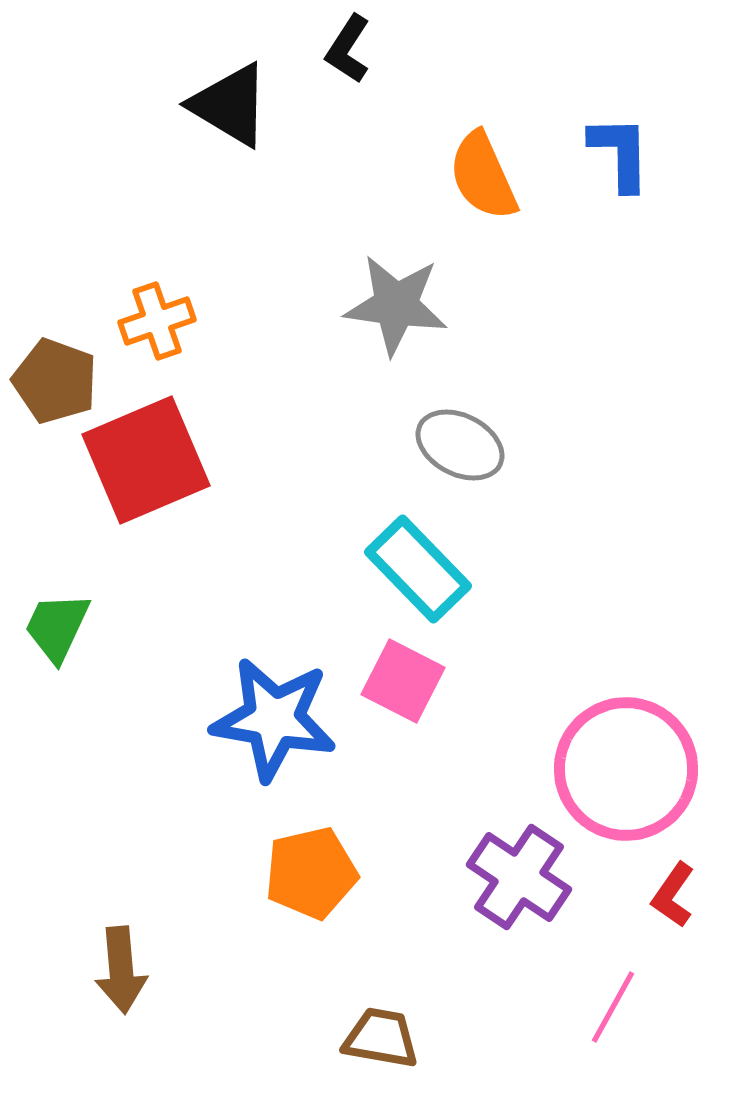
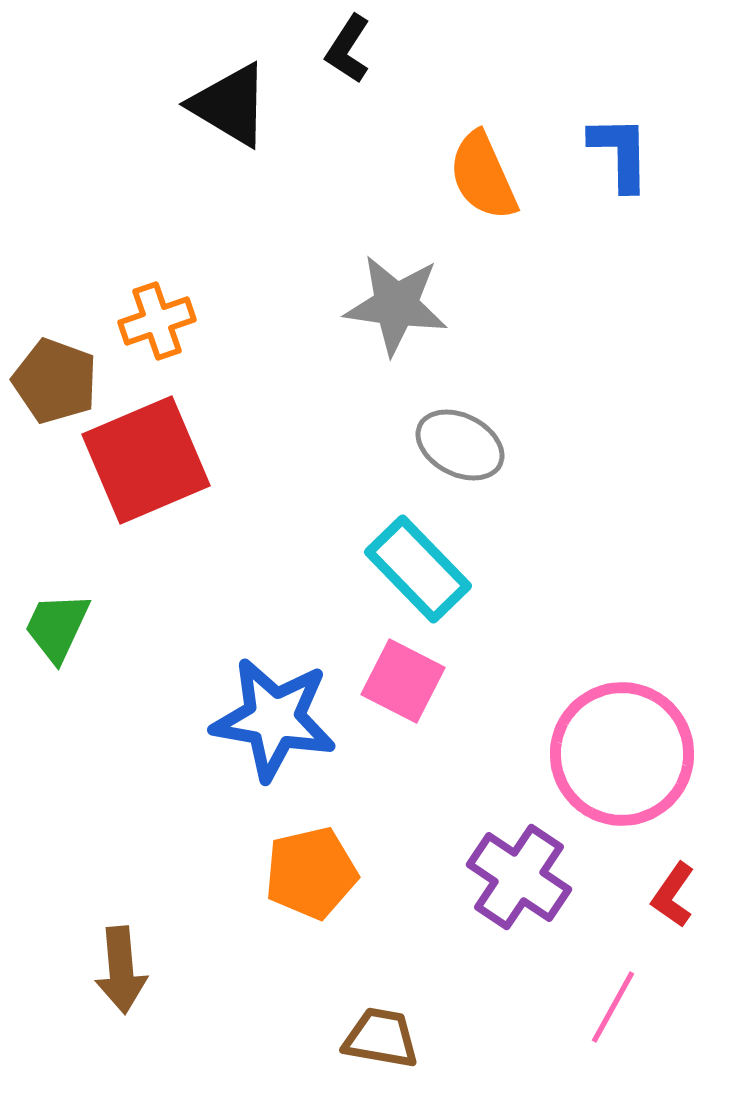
pink circle: moved 4 px left, 15 px up
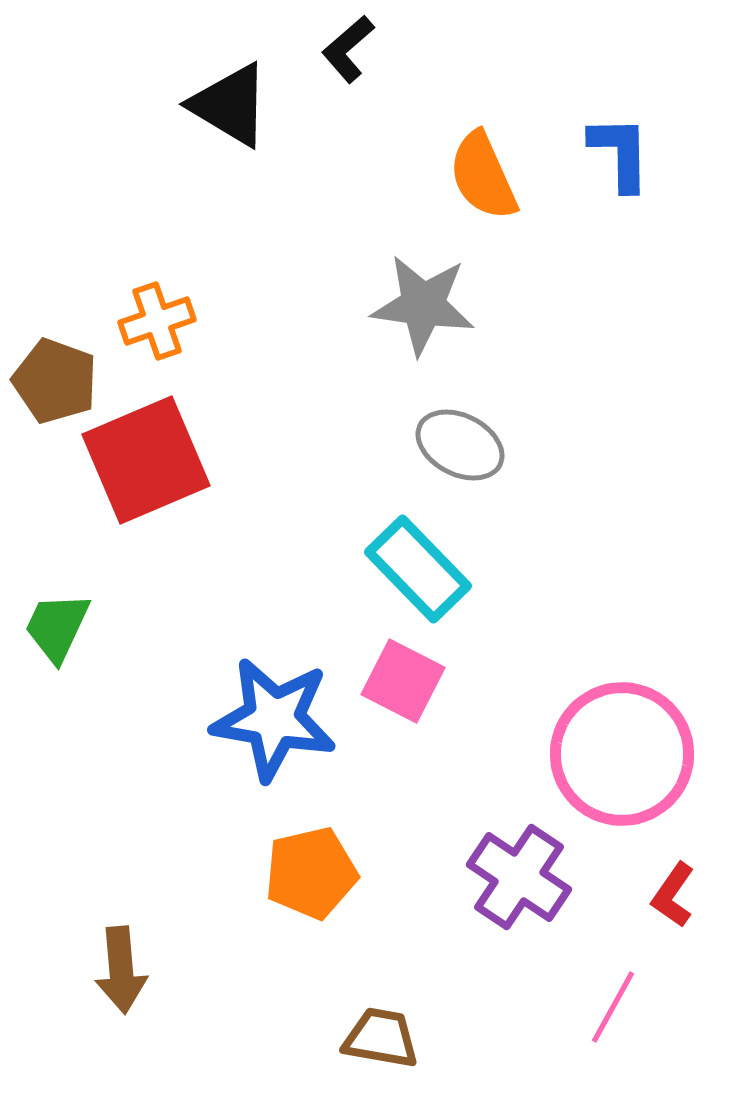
black L-shape: rotated 16 degrees clockwise
gray star: moved 27 px right
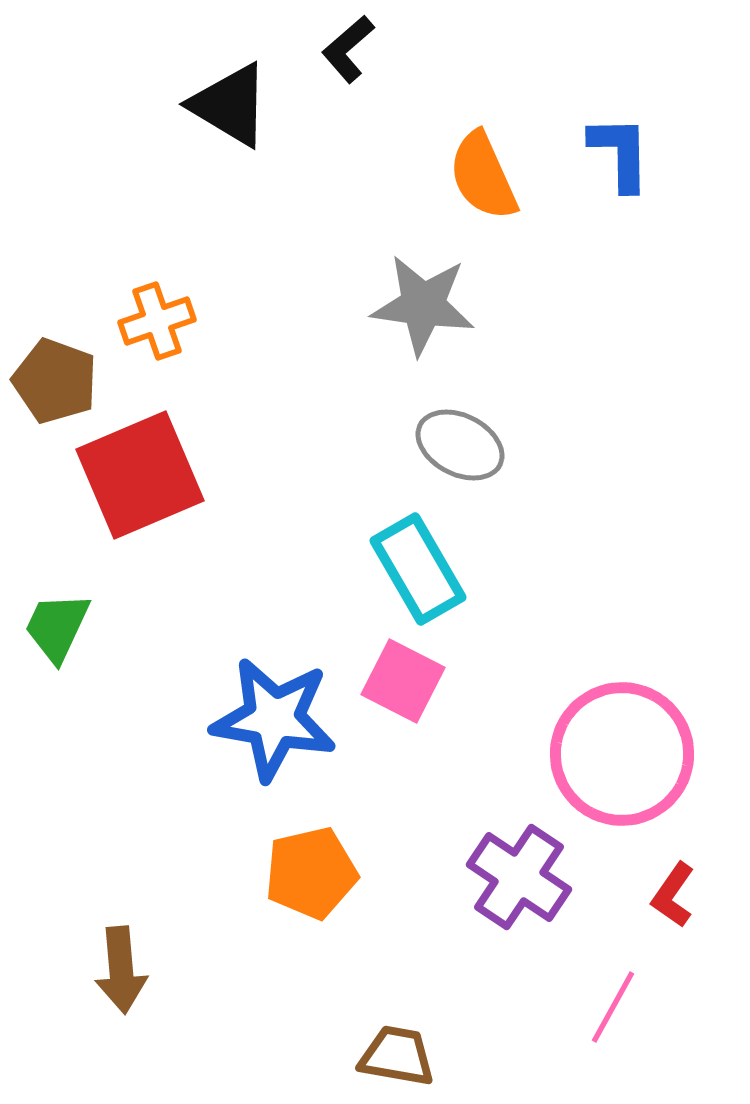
red square: moved 6 px left, 15 px down
cyan rectangle: rotated 14 degrees clockwise
brown trapezoid: moved 16 px right, 18 px down
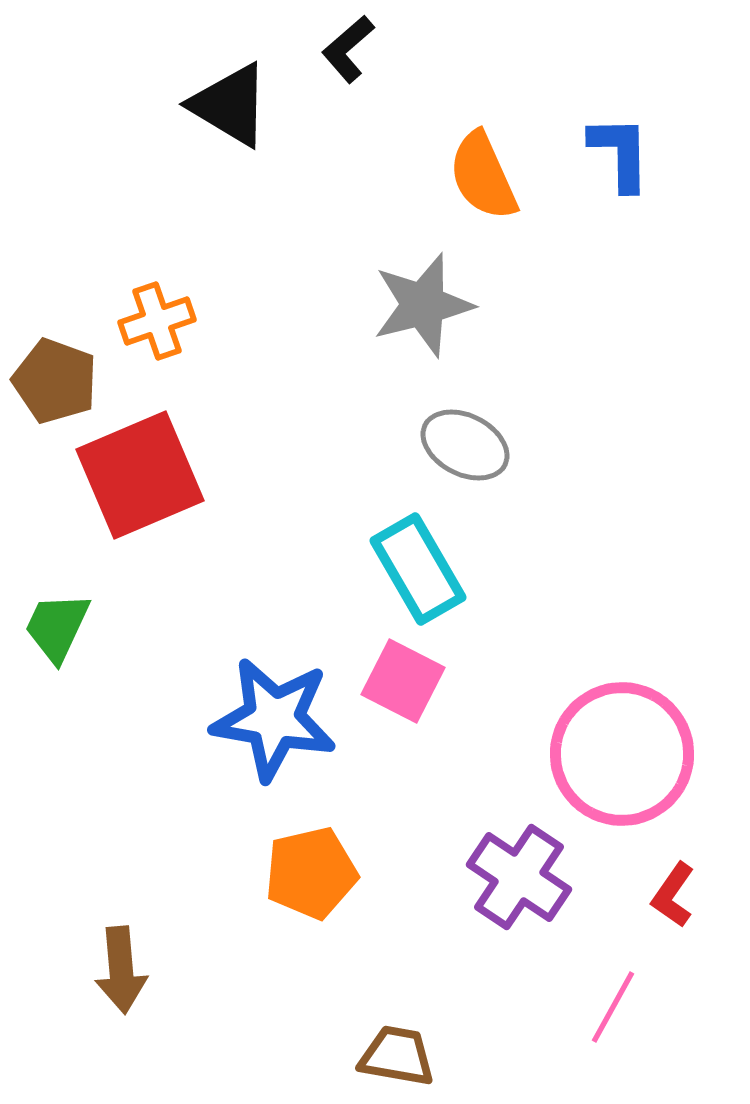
gray star: rotated 22 degrees counterclockwise
gray ellipse: moved 5 px right
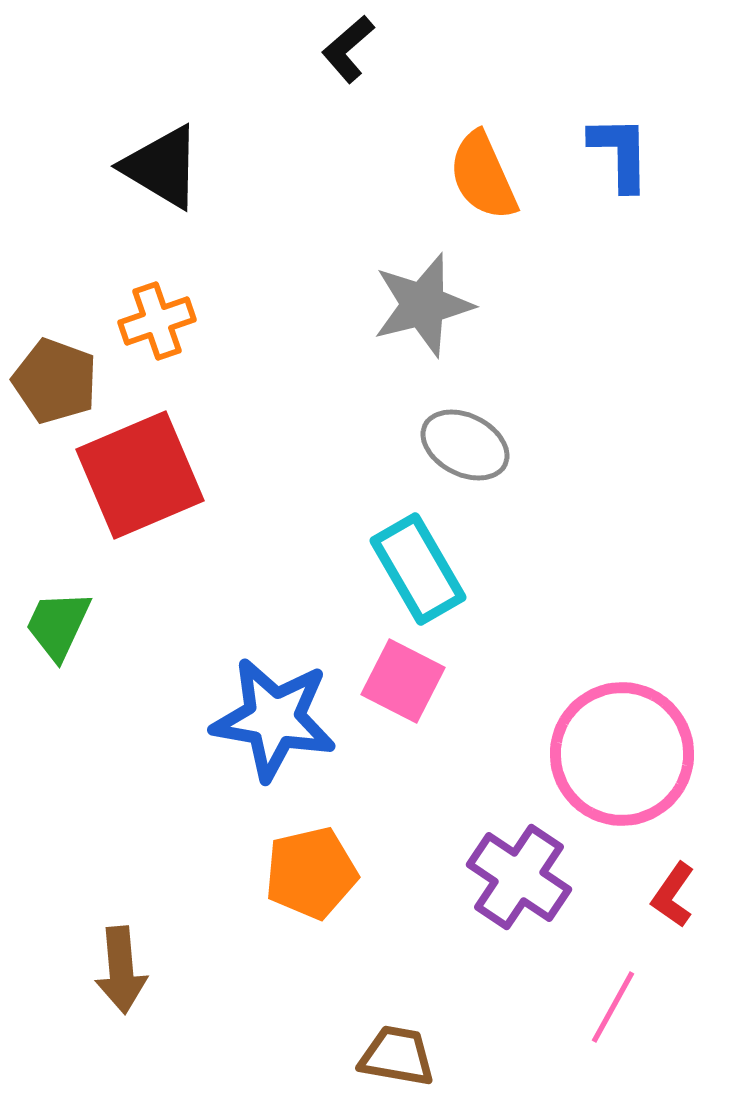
black triangle: moved 68 px left, 62 px down
green trapezoid: moved 1 px right, 2 px up
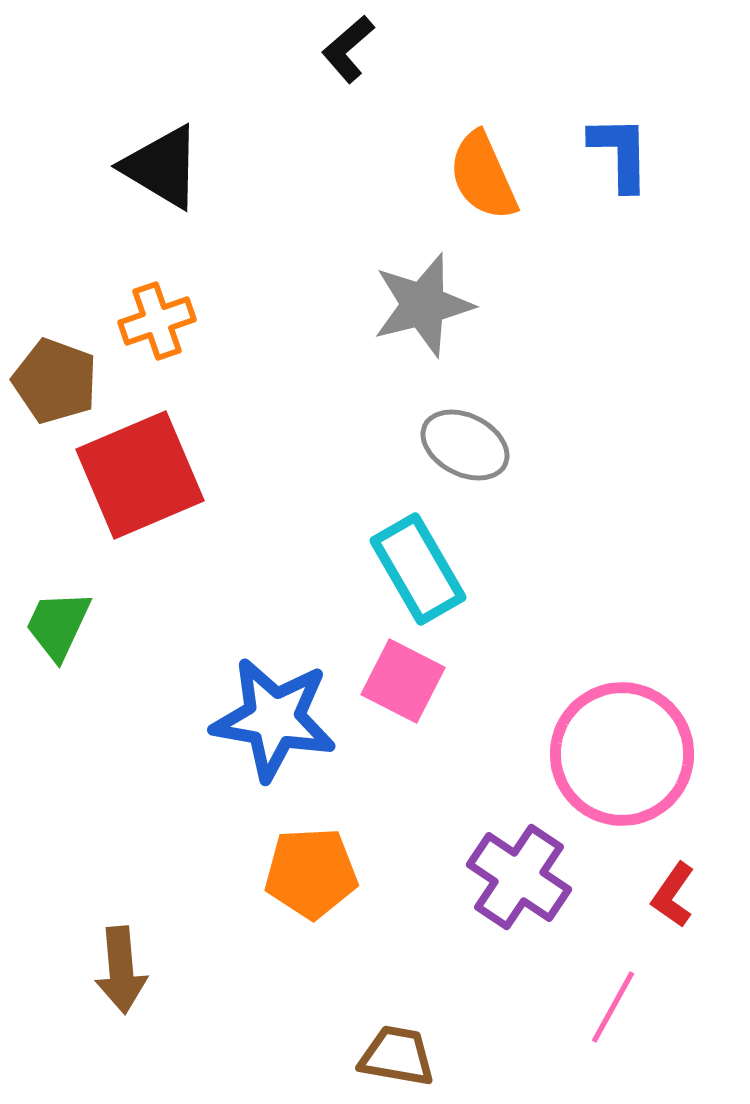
orange pentagon: rotated 10 degrees clockwise
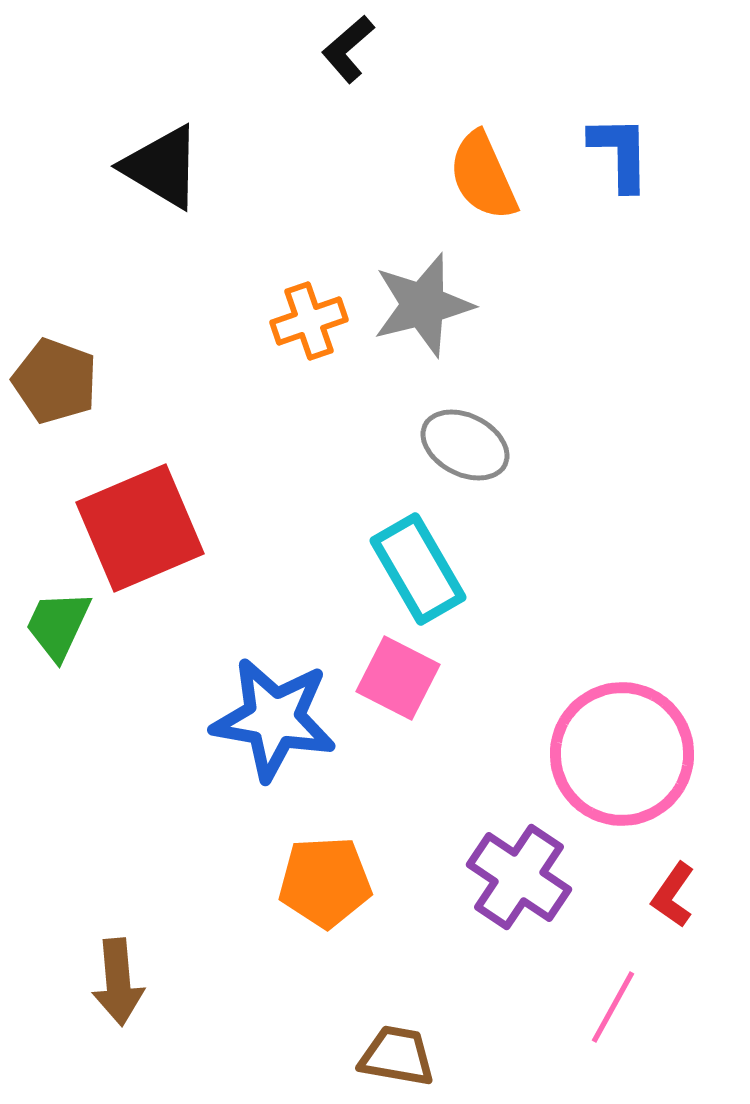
orange cross: moved 152 px right
red square: moved 53 px down
pink square: moved 5 px left, 3 px up
orange pentagon: moved 14 px right, 9 px down
brown arrow: moved 3 px left, 12 px down
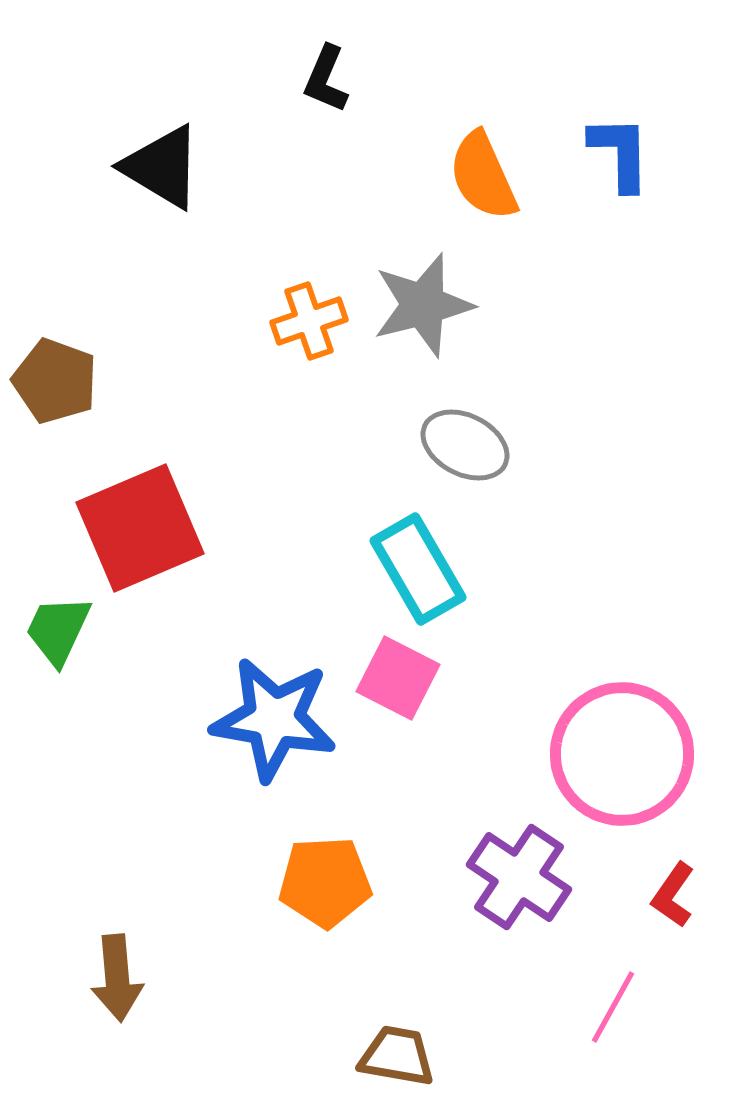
black L-shape: moved 22 px left, 30 px down; rotated 26 degrees counterclockwise
green trapezoid: moved 5 px down
brown arrow: moved 1 px left, 4 px up
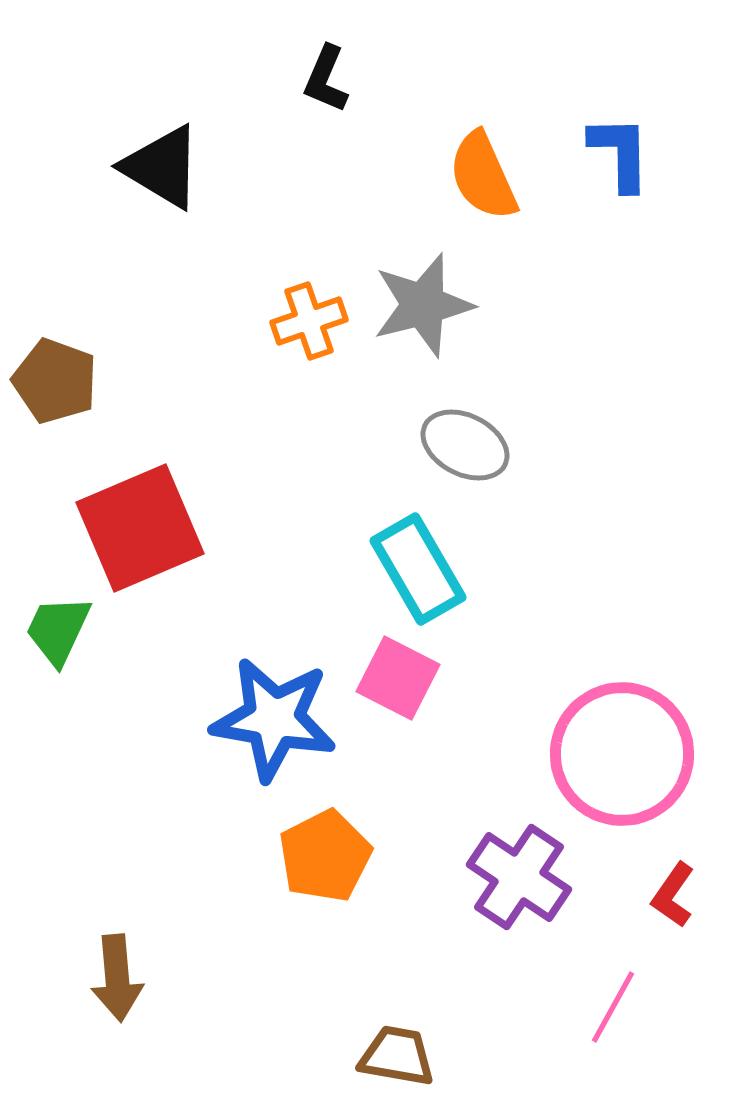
orange pentagon: moved 26 px up; rotated 24 degrees counterclockwise
